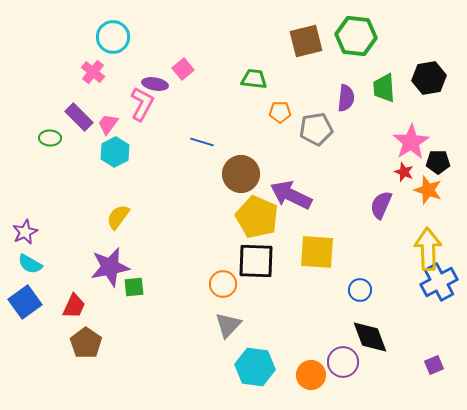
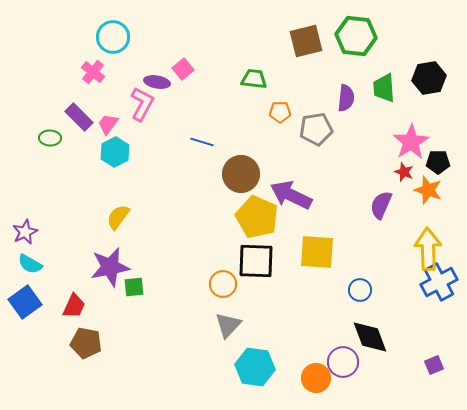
purple ellipse at (155, 84): moved 2 px right, 2 px up
brown pentagon at (86, 343): rotated 24 degrees counterclockwise
orange circle at (311, 375): moved 5 px right, 3 px down
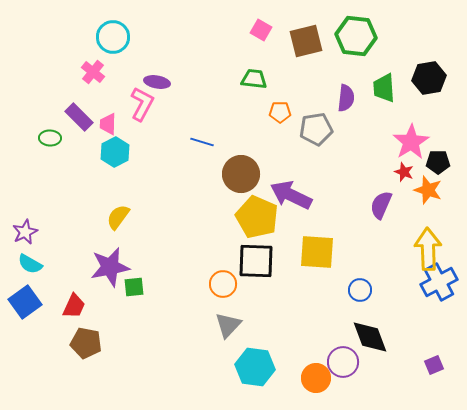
pink square at (183, 69): moved 78 px right, 39 px up; rotated 20 degrees counterclockwise
pink trapezoid at (108, 124): rotated 35 degrees counterclockwise
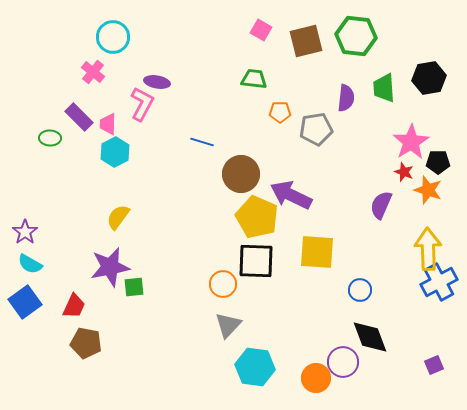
purple star at (25, 232): rotated 10 degrees counterclockwise
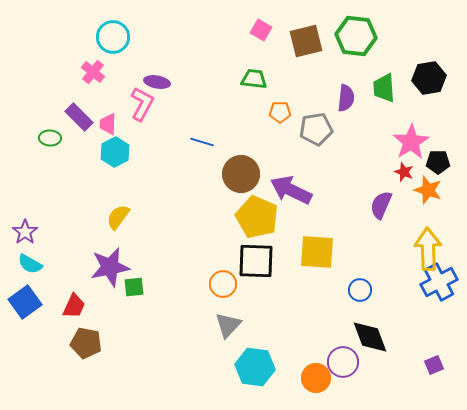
purple arrow at (291, 195): moved 5 px up
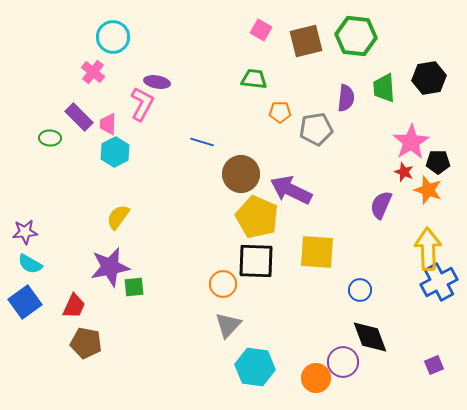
purple star at (25, 232): rotated 30 degrees clockwise
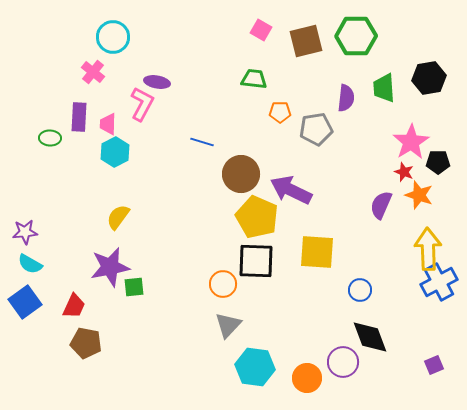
green hexagon at (356, 36): rotated 6 degrees counterclockwise
purple rectangle at (79, 117): rotated 48 degrees clockwise
orange star at (428, 190): moved 9 px left, 5 px down
orange circle at (316, 378): moved 9 px left
